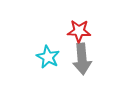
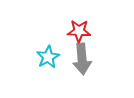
cyan star: rotated 15 degrees clockwise
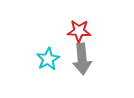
cyan star: moved 2 px down
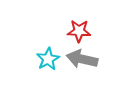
gray arrow: rotated 108 degrees clockwise
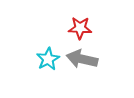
red star: moved 1 px right, 3 px up
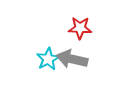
gray arrow: moved 10 px left
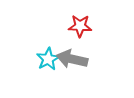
red star: moved 2 px up
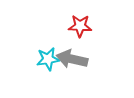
cyan star: rotated 20 degrees clockwise
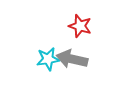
red star: rotated 15 degrees clockwise
